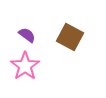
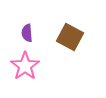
purple semicircle: moved 2 px up; rotated 132 degrees counterclockwise
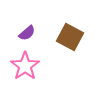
purple semicircle: rotated 126 degrees counterclockwise
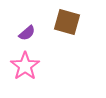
brown square: moved 3 px left, 15 px up; rotated 12 degrees counterclockwise
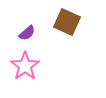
brown square: rotated 8 degrees clockwise
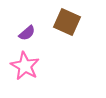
pink star: rotated 8 degrees counterclockwise
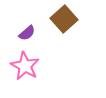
brown square: moved 3 px left, 3 px up; rotated 24 degrees clockwise
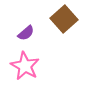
purple semicircle: moved 1 px left
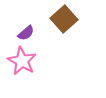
pink star: moved 3 px left, 5 px up
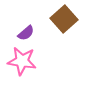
pink star: rotated 20 degrees counterclockwise
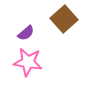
pink star: moved 6 px right, 1 px down
